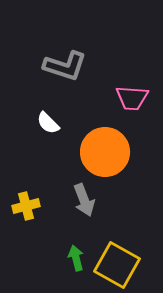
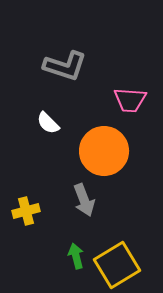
pink trapezoid: moved 2 px left, 2 px down
orange circle: moved 1 px left, 1 px up
yellow cross: moved 5 px down
green arrow: moved 2 px up
yellow square: rotated 30 degrees clockwise
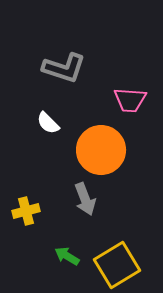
gray L-shape: moved 1 px left, 2 px down
orange circle: moved 3 px left, 1 px up
gray arrow: moved 1 px right, 1 px up
green arrow: moved 9 px left; rotated 45 degrees counterclockwise
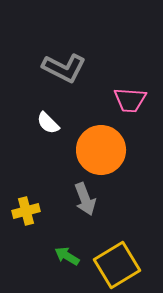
gray L-shape: rotated 9 degrees clockwise
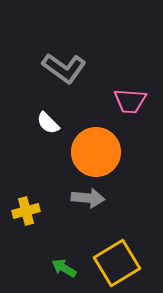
gray L-shape: rotated 9 degrees clockwise
pink trapezoid: moved 1 px down
orange circle: moved 5 px left, 2 px down
gray arrow: moved 3 px right, 1 px up; rotated 64 degrees counterclockwise
green arrow: moved 3 px left, 12 px down
yellow square: moved 2 px up
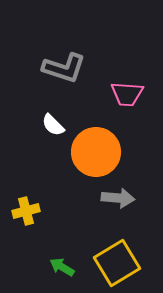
gray L-shape: rotated 18 degrees counterclockwise
pink trapezoid: moved 3 px left, 7 px up
white semicircle: moved 5 px right, 2 px down
gray arrow: moved 30 px right
green arrow: moved 2 px left, 1 px up
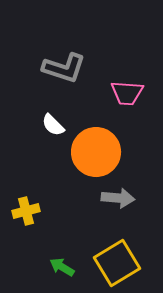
pink trapezoid: moved 1 px up
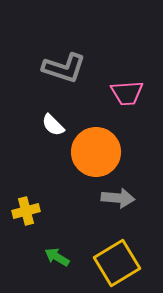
pink trapezoid: rotated 8 degrees counterclockwise
green arrow: moved 5 px left, 10 px up
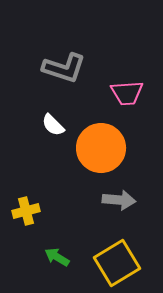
orange circle: moved 5 px right, 4 px up
gray arrow: moved 1 px right, 2 px down
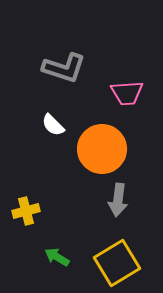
orange circle: moved 1 px right, 1 px down
gray arrow: moved 1 px left; rotated 92 degrees clockwise
